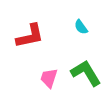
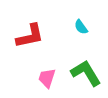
pink trapezoid: moved 2 px left
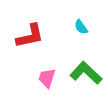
green L-shape: rotated 16 degrees counterclockwise
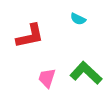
cyan semicircle: moved 3 px left, 8 px up; rotated 28 degrees counterclockwise
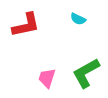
red L-shape: moved 4 px left, 11 px up
green L-shape: rotated 72 degrees counterclockwise
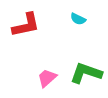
green L-shape: rotated 48 degrees clockwise
pink trapezoid: rotated 30 degrees clockwise
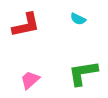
green L-shape: moved 3 px left; rotated 28 degrees counterclockwise
pink trapezoid: moved 17 px left, 2 px down
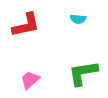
cyan semicircle: rotated 21 degrees counterclockwise
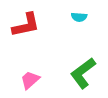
cyan semicircle: moved 1 px right, 2 px up
green L-shape: rotated 28 degrees counterclockwise
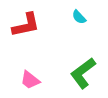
cyan semicircle: rotated 42 degrees clockwise
pink trapezoid: rotated 100 degrees counterclockwise
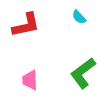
pink trapezoid: rotated 50 degrees clockwise
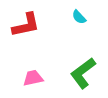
pink trapezoid: moved 3 px right, 2 px up; rotated 80 degrees clockwise
